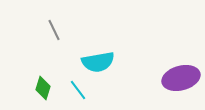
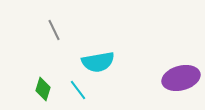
green diamond: moved 1 px down
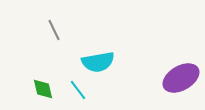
purple ellipse: rotated 15 degrees counterclockwise
green diamond: rotated 30 degrees counterclockwise
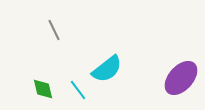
cyan semicircle: moved 9 px right, 7 px down; rotated 28 degrees counterclockwise
purple ellipse: rotated 18 degrees counterclockwise
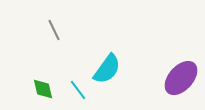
cyan semicircle: rotated 16 degrees counterclockwise
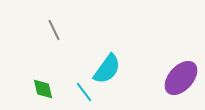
cyan line: moved 6 px right, 2 px down
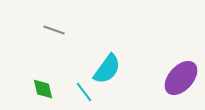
gray line: rotated 45 degrees counterclockwise
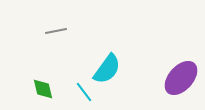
gray line: moved 2 px right, 1 px down; rotated 30 degrees counterclockwise
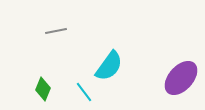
cyan semicircle: moved 2 px right, 3 px up
green diamond: rotated 35 degrees clockwise
